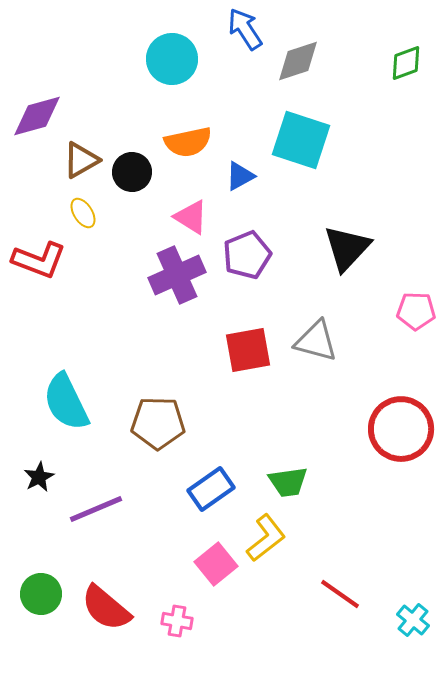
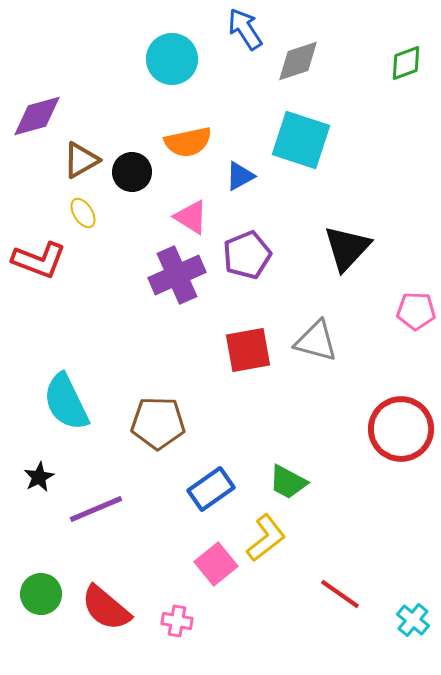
green trapezoid: rotated 36 degrees clockwise
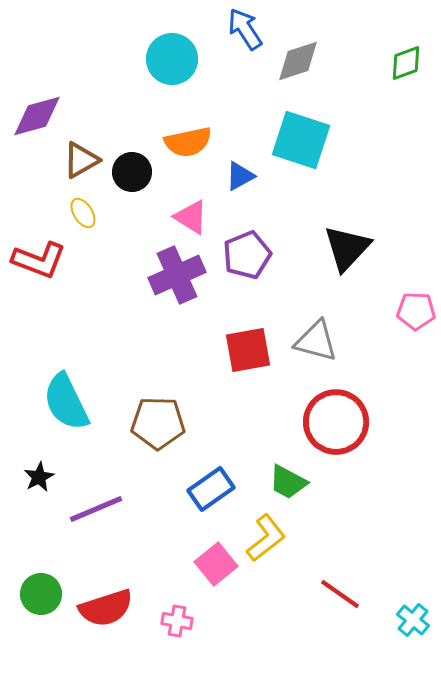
red circle: moved 65 px left, 7 px up
red semicircle: rotated 58 degrees counterclockwise
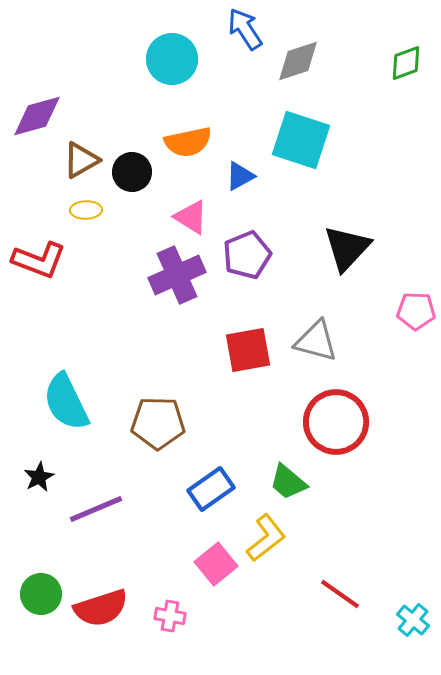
yellow ellipse: moved 3 px right, 3 px up; rotated 60 degrees counterclockwise
green trapezoid: rotated 12 degrees clockwise
red semicircle: moved 5 px left
pink cross: moved 7 px left, 5 px up
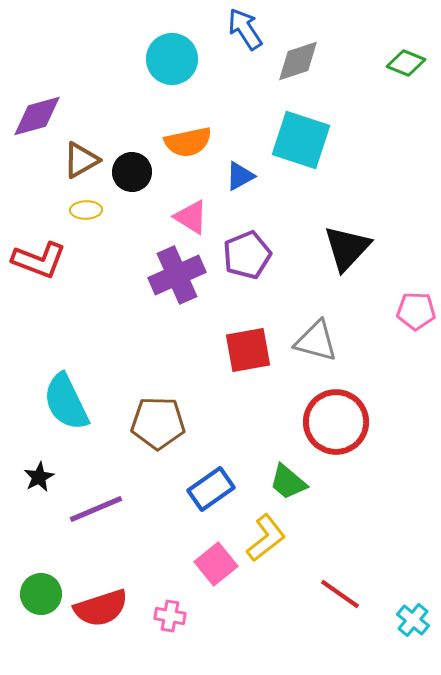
green diamond: rotated 42 degrees clockwise
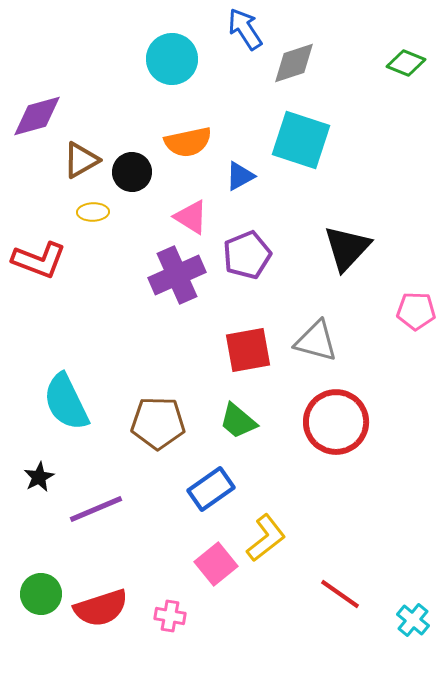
gray diamond: moved 4 px left, 2 px down
yellow ellipse: moved 7 px right, 2 px down
green trapezoid: moved 50 px left, 61 px up
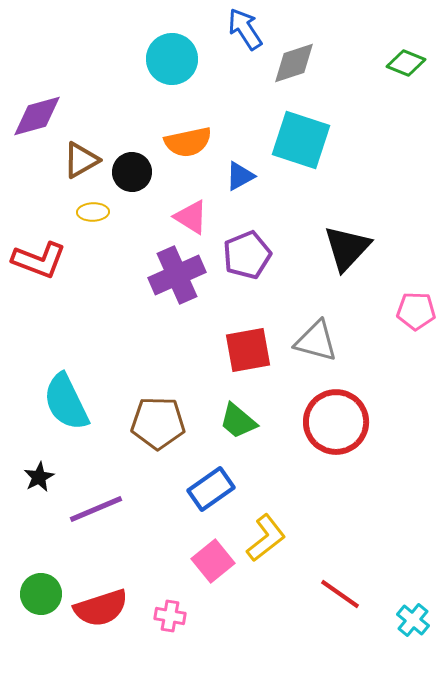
pink square: moved 3 px left, 3 px up
